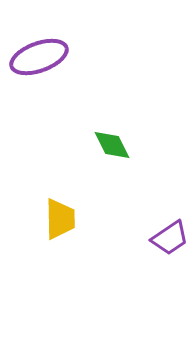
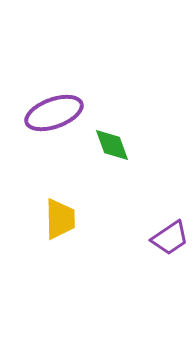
purple ellipse: moved 15 px right, 56 px down
green diamond: rotated 6 degrees clockwise
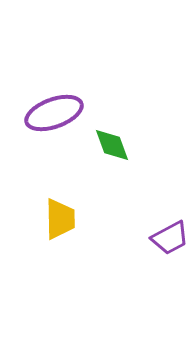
purple trapezoid: rotated 6 degrees clockwise
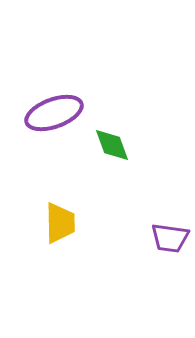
yellow trapezoid: moved 4 px down
purple trapezoid: rotated 36 degrees clockwise
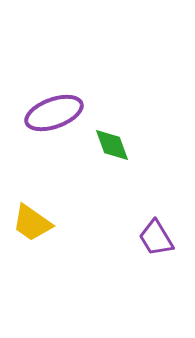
yellow trapezoid: moved 28 px left; rotated 126 degrees clockwise
purple trapezoid: moved 14 px left; rotated 51 degrees clockwise
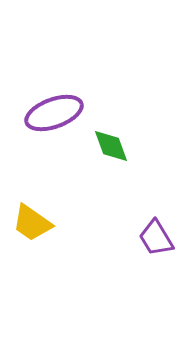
green diamond: moved 1 px left, 1 px down
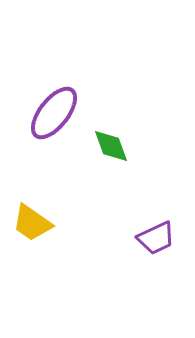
purple ellipse: rotated 32 degrees counterclockwise
purple trapezoid: rotated 84 degrees counterclockwise
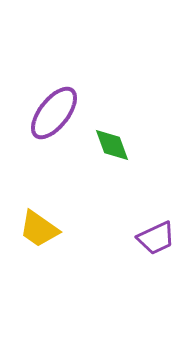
green diamond: moved 1 px right, 1 px up
yellow trapezoid: moved 7 px right, 6 px down
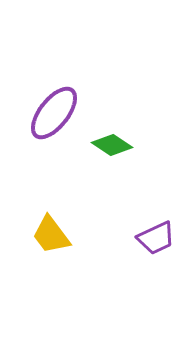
green diamond: rotated 36 degrees counterclockwise
yellow trapezoid: moved 12 px right, 6 px down; rotated 18 degrees clockwise
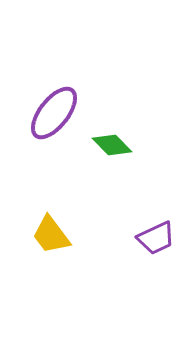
green diamond: rotated 12 degrees clockwise
